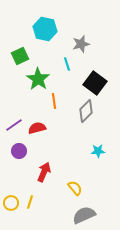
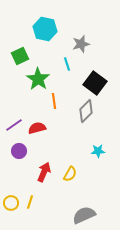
yellow semicircle: moved 5 px left, 14 px up; rotated 70 degrees clockwise
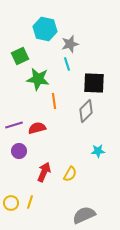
gray star: moved 11 px left
green star: rotated 25 degrees counterclockwise
black square: moved 1 px left; rotated 35 degrees counterclockwise
purple line: rotated 18 degrees clockwise
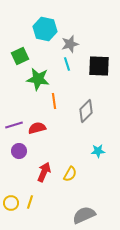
black square: moved 5 px right, 17 px up
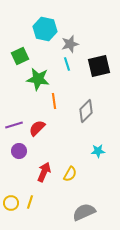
black square: rotated 15 degrees counterclockwise
red semicircle: rotated 30 degrees counterclockwise
gray semicircle: moved 3 px up
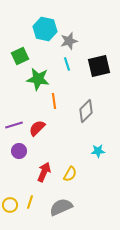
gray star: moved 1 px left, 3 px up
yellow circle: moved 1 px left, 2 px down
gray semicircle: moved 23 px left, 5 px up
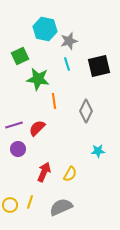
gray diamond: rotated 20 degrees counterclockwise
purple circle: moved 1 px left, 2 px up
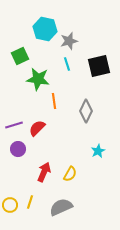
cyan star: rotated 24 degrees counterclockwise
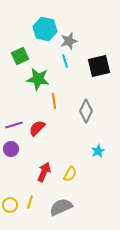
cyan line: moved 2 px left, 3 px up
purple circle: moved 7 px left
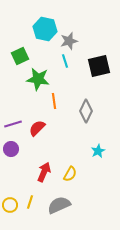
purple line: moved 1 px left, 1 px up
gray semicircle: moved 2 px left, 2 px up
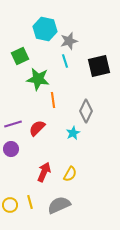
orange line: moved 1 px left, 1 px up
cyan star: moved 25 px left, 18 px up
yellow line: rotated 32 degrees counterclockwise
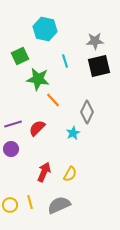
gray star: moved 26 px right; rotated 12 degrees clockwise
orange line: rotated 35 degrees counterclockwise
gray diamond: moved 1 px right, 1 px down
